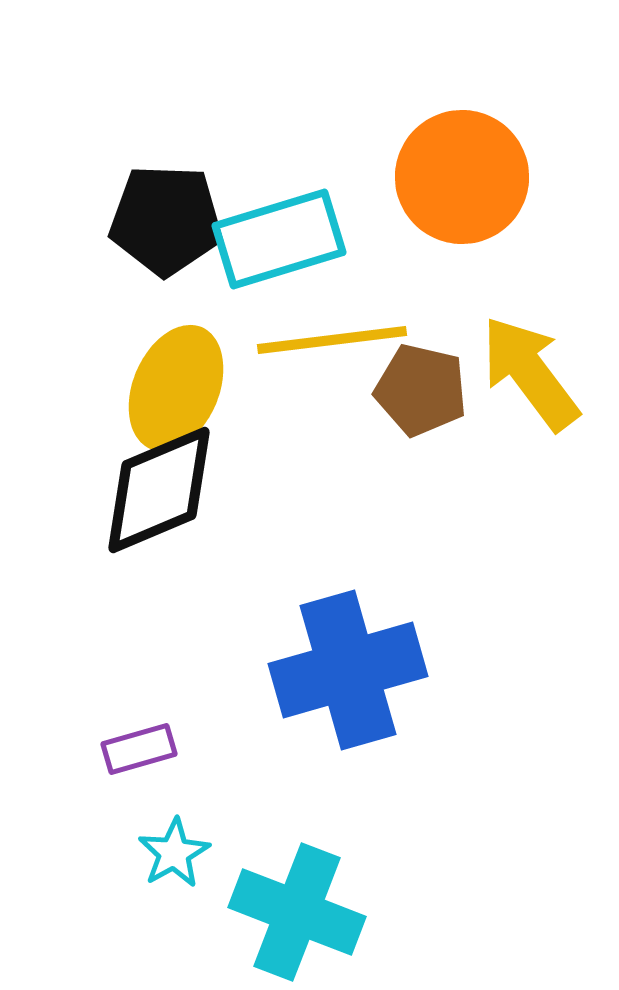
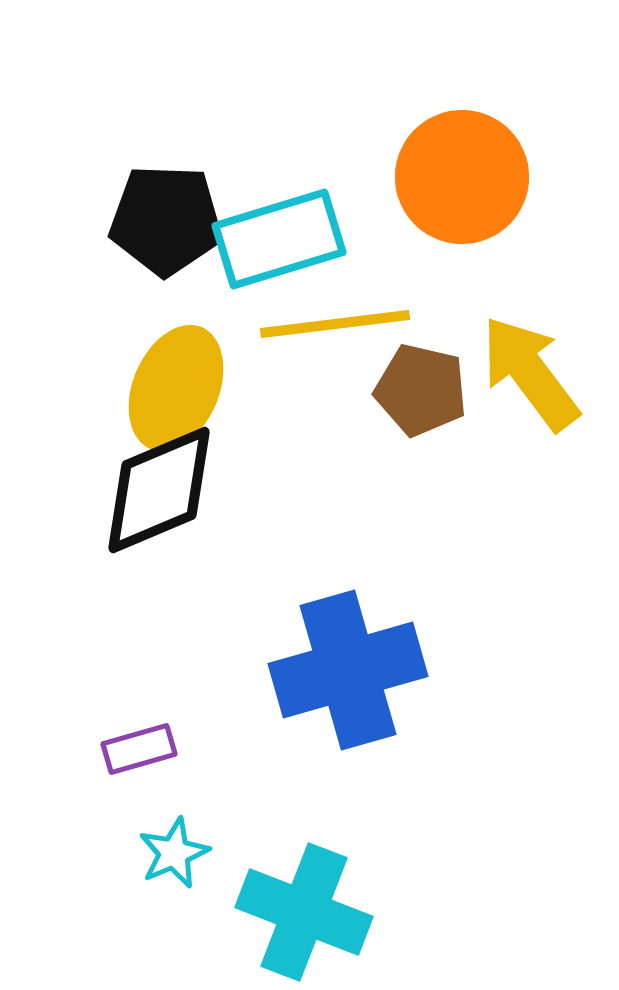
yellow line: moved 3 px right, 16 px up
cyan star: rotated 6 degrees clockwise
cyan cross: moved 7 px right
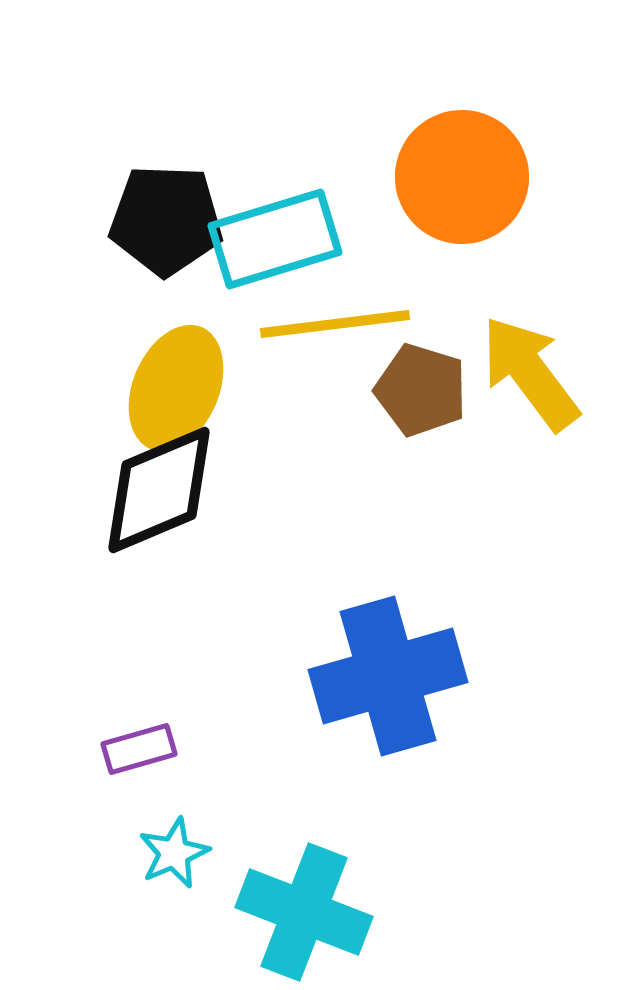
cyan rectangle: moved 4 px left
brown pentagon: rotated 4 degrees clockwise
blue cross: moved 40 px right, 6 px down
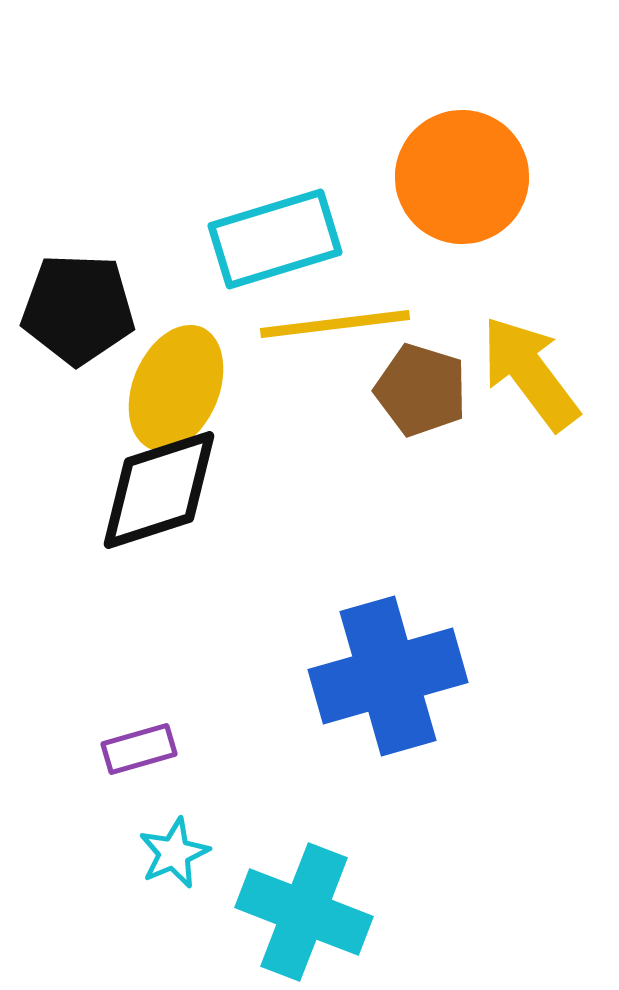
black pentagon: moved 88 px left, 89 px down
black diamond: rotated 5 degrees clockwise
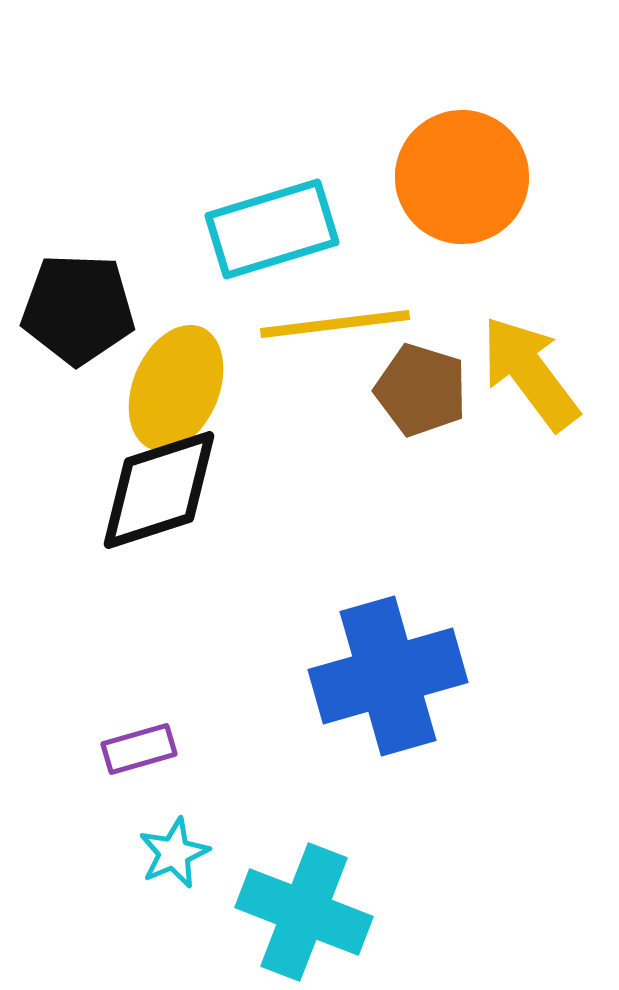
cyan rectangle: moved 3 px left, 10 px up
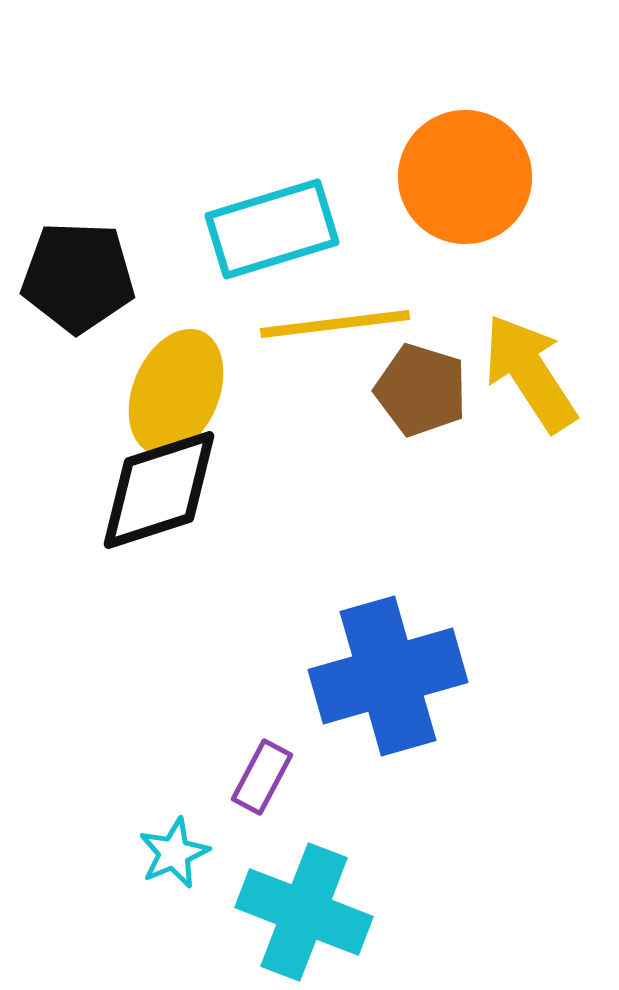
orange circle: moved 3 px right
black pentagon: moved 32 px up
yellow arrow: rotated 4 degrees clockwise
yellow ellipse: moved 4 px down
purple rectangle: moved 123 px right, 28 px down; rotated 46 degrees counterclockwise
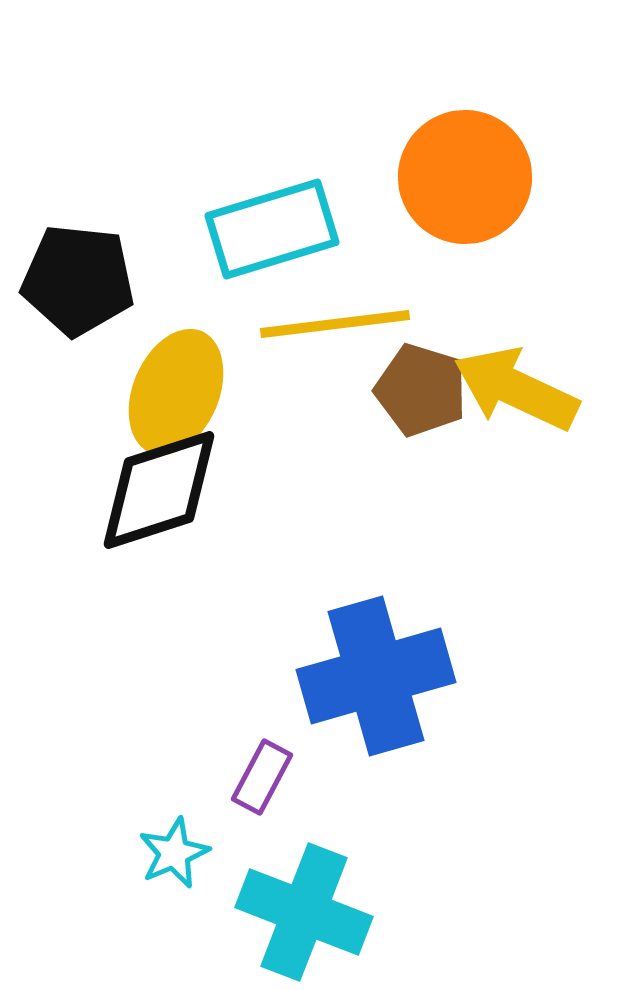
black pentagon: moved 3 px down; rotated 4 degrees clockwise
yellow arrow: moved 14 px left, 16 px down; rotated 32 degrees counterclockwise
blue cross: moved 12 px left
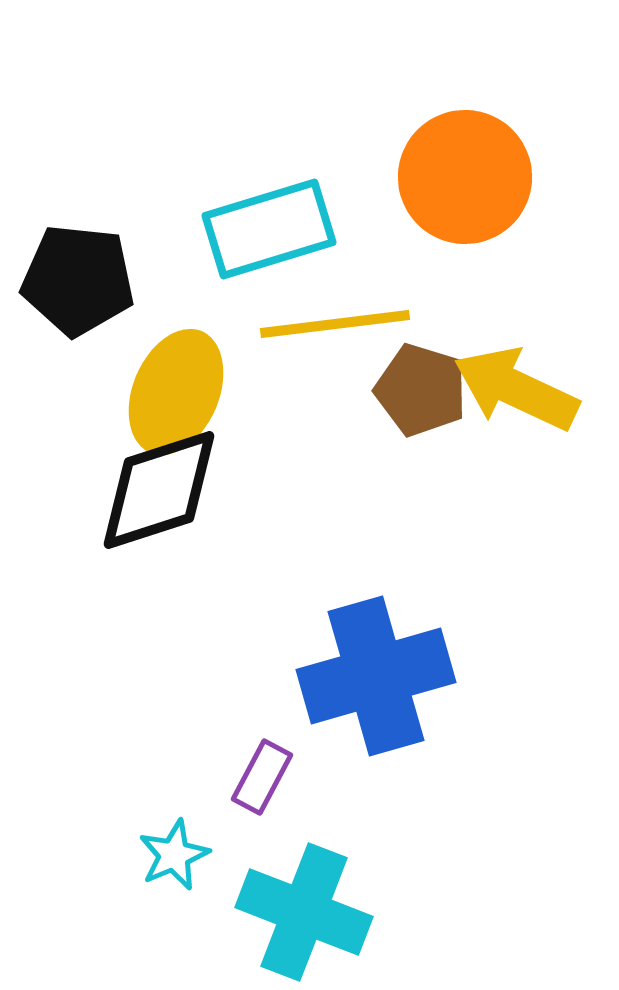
cyan rectangle: moved 3 px left
cyan star: moved 2 px down
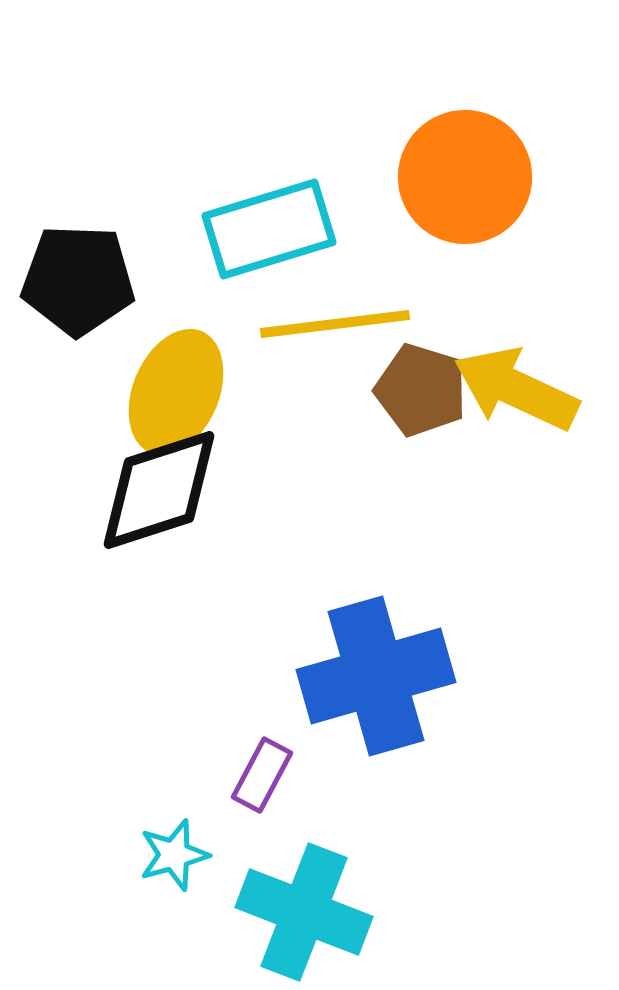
black pentagon: rotated 4 degrees counterclockwise
purple rectangle: moved 2 px up
cyan star: rotated 8 degrees clockwise
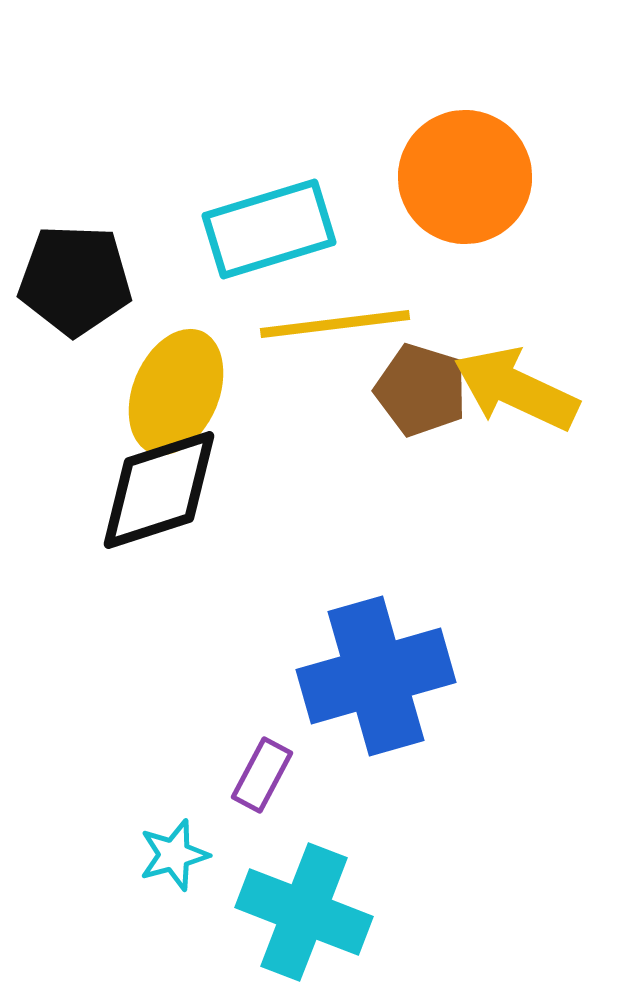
black pentagon: moved 3 px left
